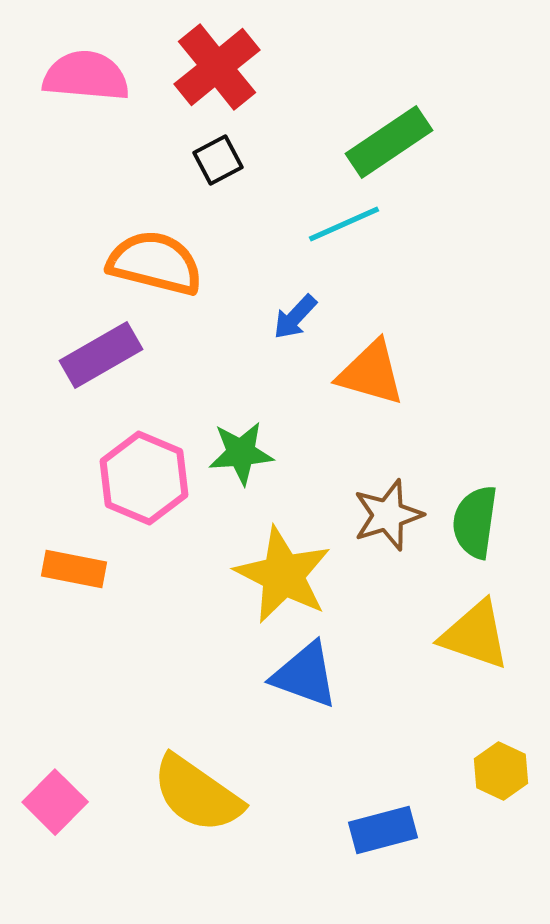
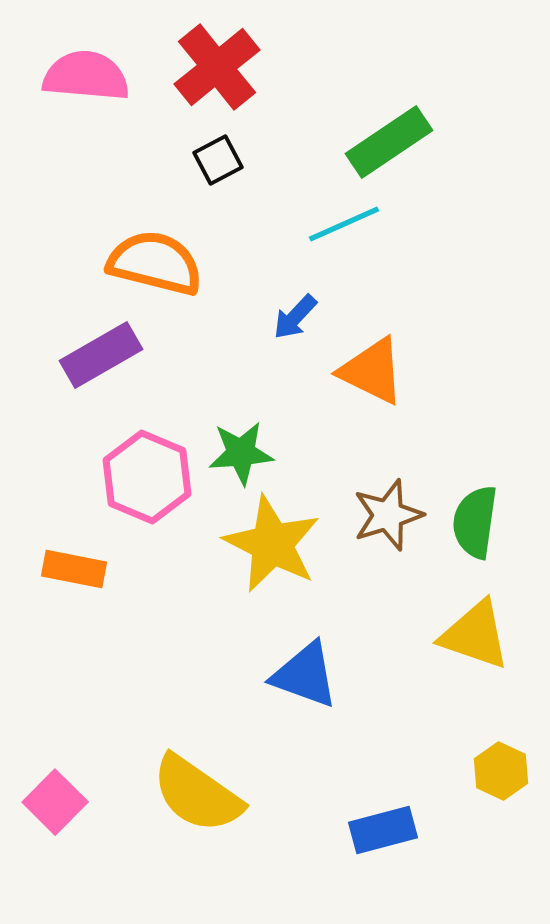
orange triangle: moved 1 px right, 2 px up; rotated 10 degrees clockwise
pink hexagon: moved 3 px right, 1 px up
yellow star: moved 11 px left, 31 px up
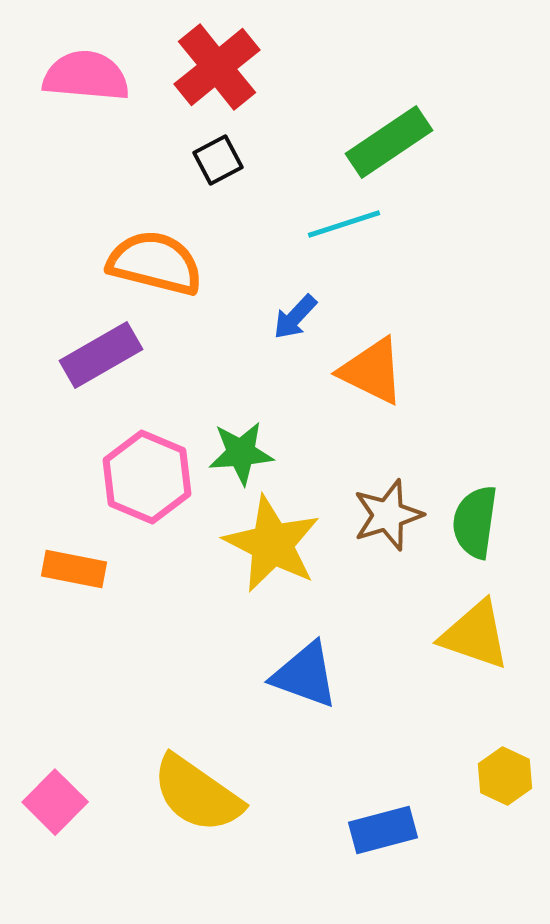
cyan line: rotated 6 degrees clockwise
yellow hexagon: moved 4 px right, 5 px down
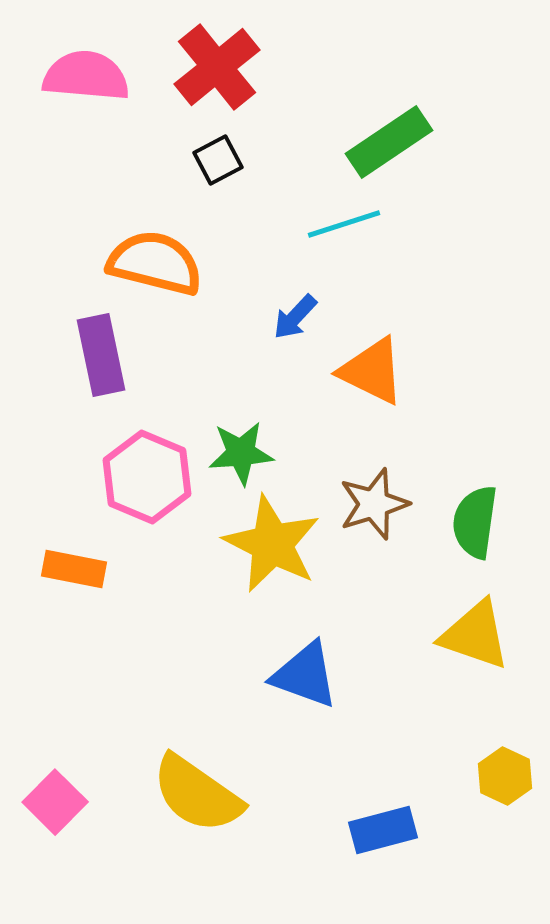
purple rectangle: rotated 72 degrees counterclockwise
brown star: moved 14 px left, 11 px up
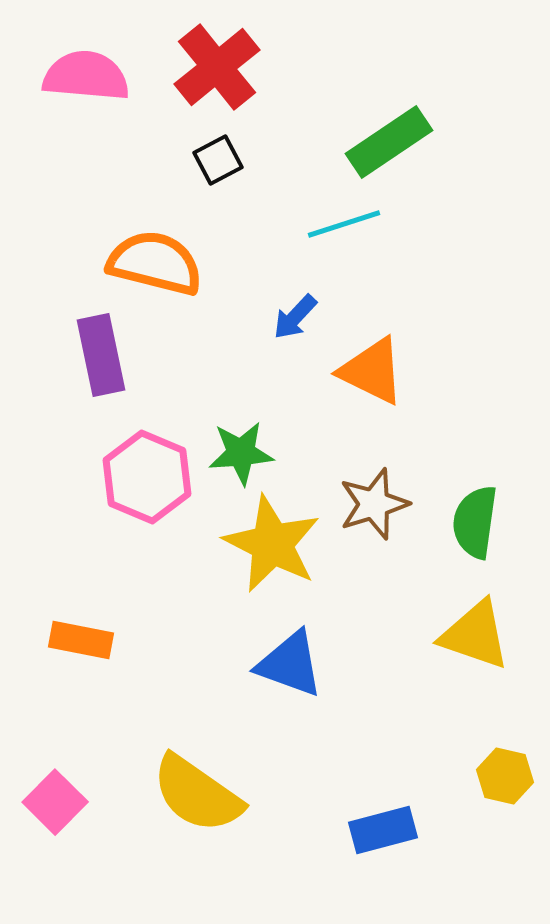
orange rectangle: moved 7 px right, 71 px down
blue triangle: moved 15 px left, 11 px up
yellow hexagon: rotated 12 degrees counterclockwise
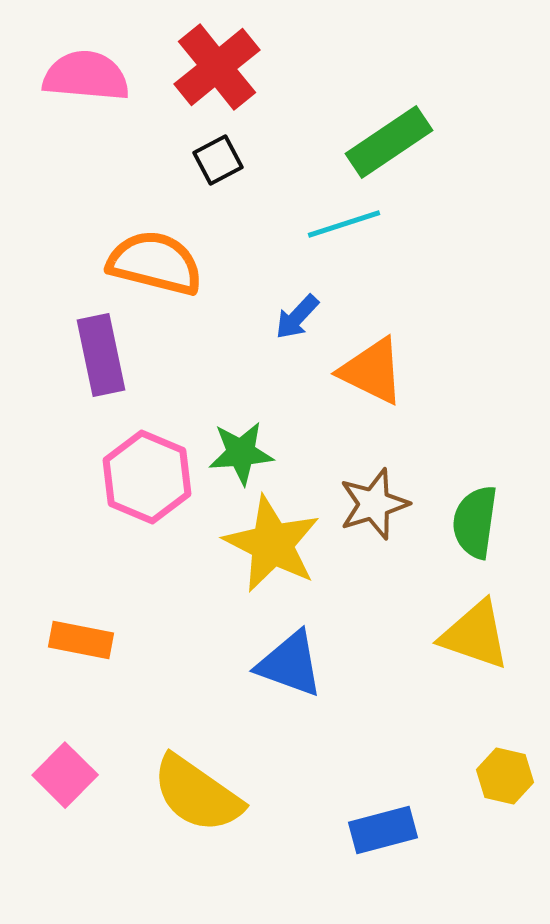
blue arrow: moved 2 px right
pink square: moved 10 px right, 27 px up
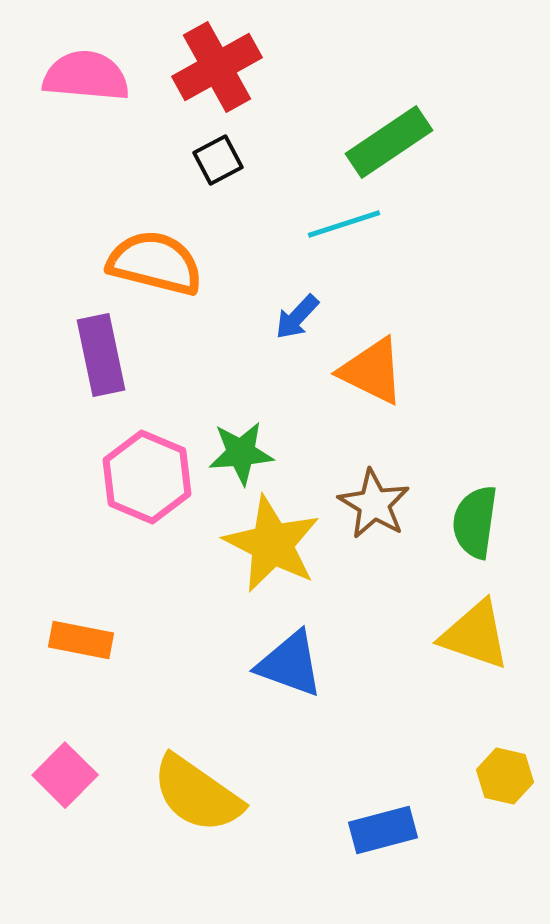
red cross: rotated 10 degrees clockwise
brown star: rotated 24 degrees counterclockwise
